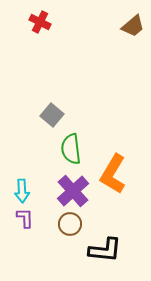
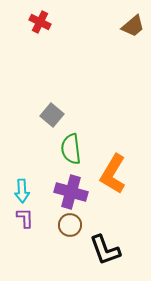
purple cross: moved 2 px left, 1 px down; rotated 32 degrees counterclockwise
brown circle: moved 1 px down
black L-shape: rotated 64 degrees clockwise
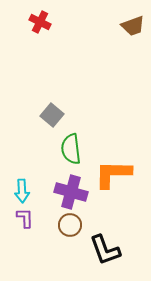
brown trapezoid: rotated 20 degrees clockwise
orange L-shape: rotated 60 degrees clockwise
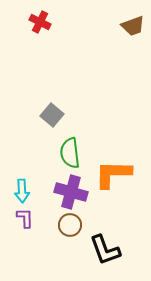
green semicircle: moved 1 px left, 4 px down
